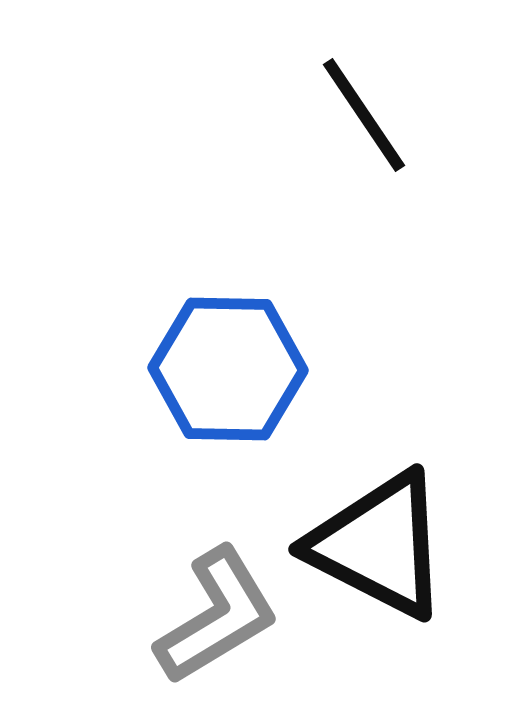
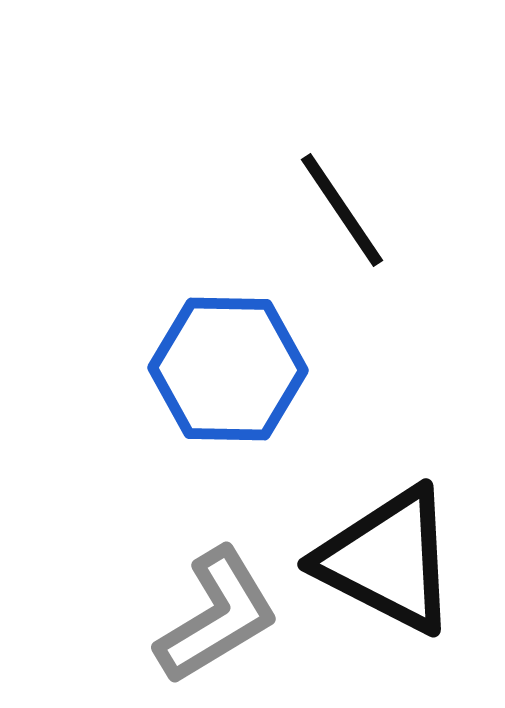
black line: moved 22 px left, 95 px down
black triangle: moved 9 px right, 15 px down
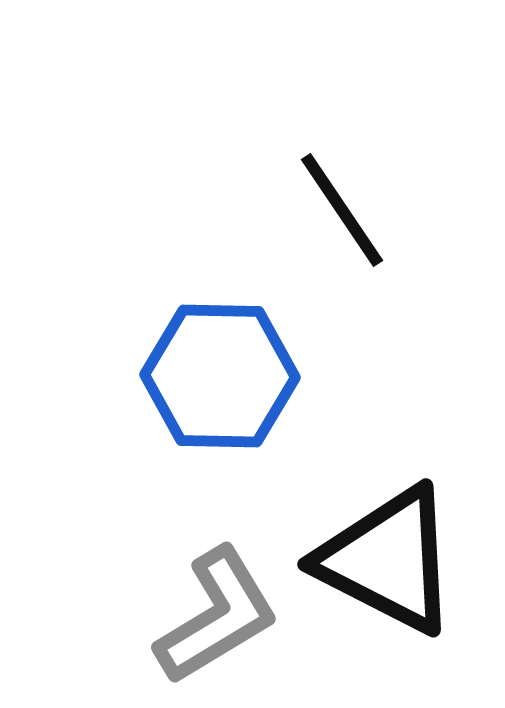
blue hexagon: moved 8 px left, 7 px down
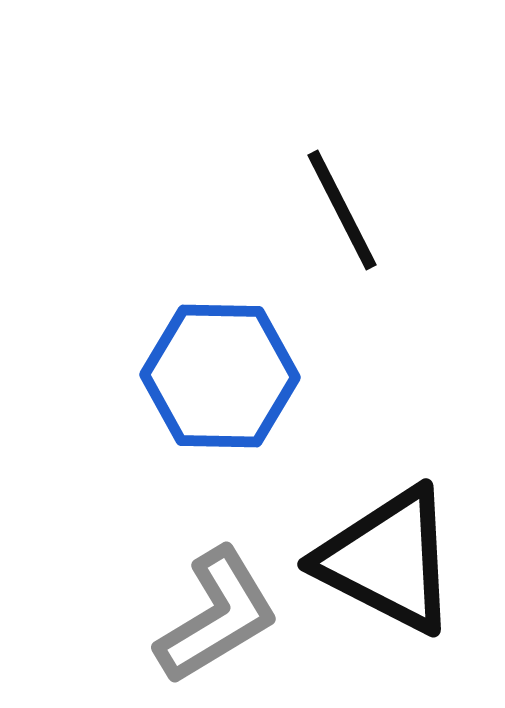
black line: rotated 7 degrees clockwise
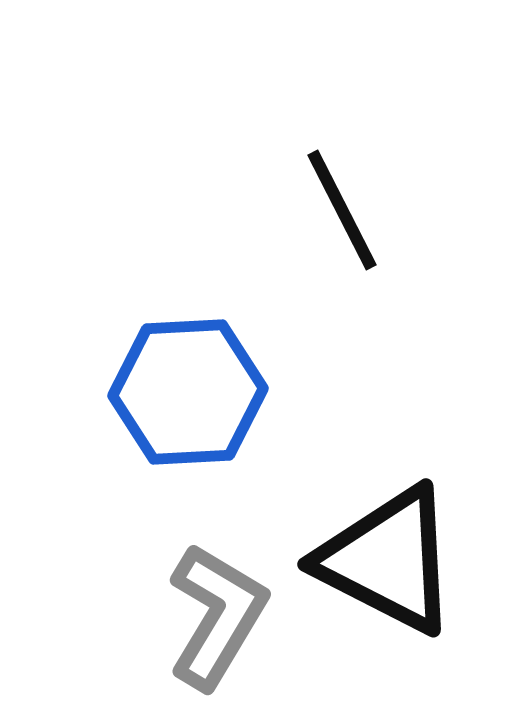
blue hexagon: moved 32 px left, 16 px down; rotated 4 degrees counterclockwise
gray L-shape: rotated 28 degrees counterclockwise
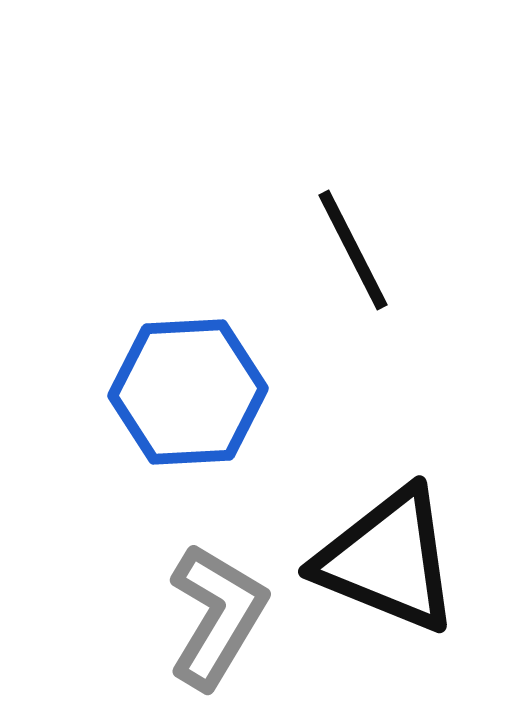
black line: moved 11 px right, 40 px down
black triangle: rotated 5 degrees counterclockwise
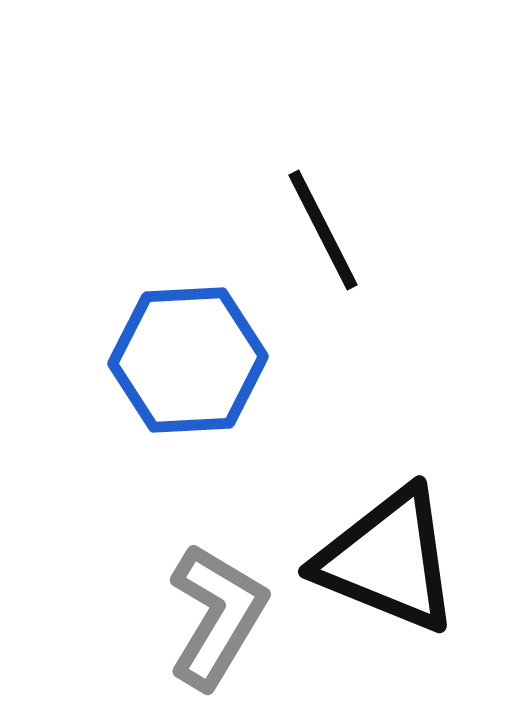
black line: moved 30 px left, 20 px up
blue hexagon: moved 32 px up
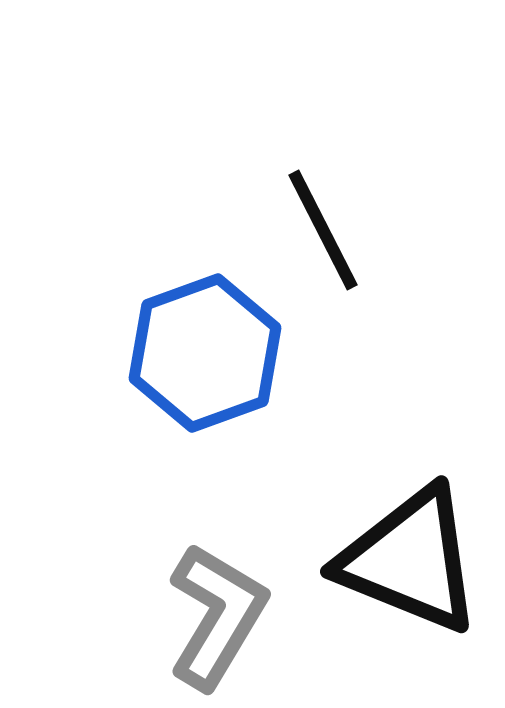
blue hexagon: moved 17 px right, 7 px up; rotated 17 degrees counterclockwise
black triangle: moved 22 px right
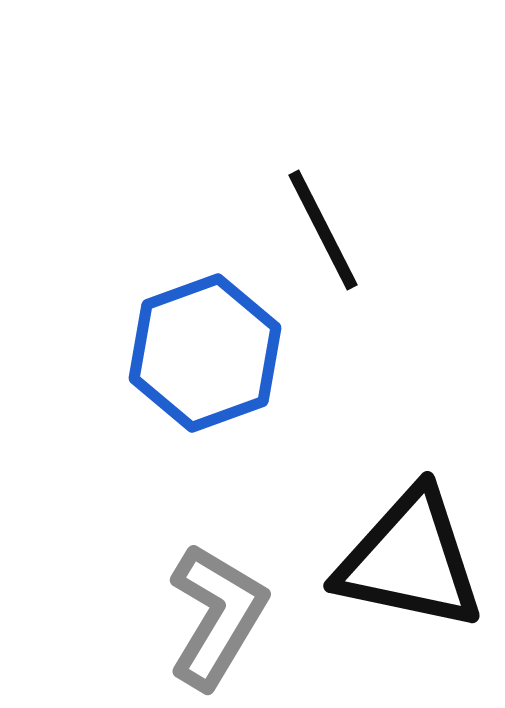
black triangle: rotated 10 degrees counterclockwise
